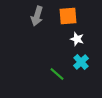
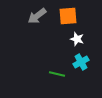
gray arrow: rotated 36 degrees clockwise
cyan cross: rotated 14 degrees clockwise
green line: rotated 28 degrees counterclockwise
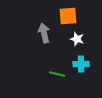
gray arrow: moved 7 px right, 17 px down; rotated 114 degrees clockwise
cyan cross: moved 2 px down; rotated 28 degrees clockwise
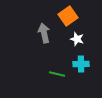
orange square: rotated 30 degrees counterclockwise
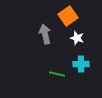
gray arrow: moved 1 px right, 1 px down
white star: moved 1 px up
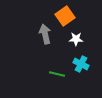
orange square: moved 3 px left
white star: moved 1 px left, 1 px down; rotated 16 degrees counterclockwise
cyan cross: rotated 28 degrees clockwise
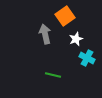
white star: rotated 24 degrees counterclockwise
cyan cross: moved 6 px right, 6 px up
green line: moved 4 px left, 1 px down
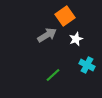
gray arrow: moved 2 px right, 1 px down; rotated 72 degrees clockwise
cyan cross: moved 7 px down
green line: rotated 56 degrees counterclockwise
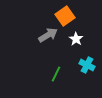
gray arrow: moved 1 px right
white star: rotated 16 degrees counterclockwise
green line: moved 3 px right, 1 px up; rotated 21 degrees counterclockwise
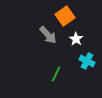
gray arrow: rotated 78 degrees clockwise
cyan cross: moved 4 px up
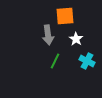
orange square: rotated 30 degrees clockwise
gray arrow: rotated 36 degrees clockwise
green line: moved 1 px left, 13 px up
